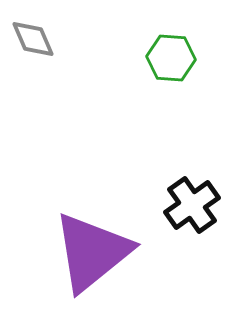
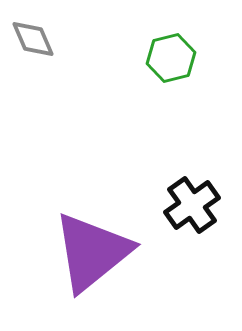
green hexagon: rotated 18 degrees counterclockwise
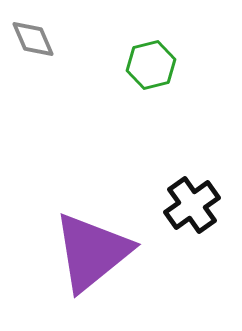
green hexagon: moved 20 px left, 7 px down
